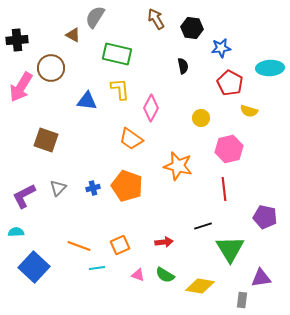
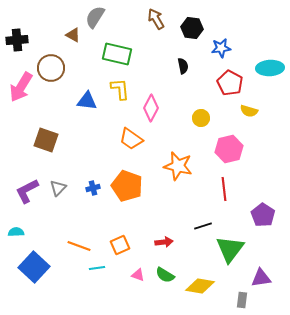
purple L-shape: moved 3 px right, 5 px up
purple pentagon: moved 2 px left, 2 px up; rotated 20 degrees clockwise
green triangle: rotated 8 degrees clockwise
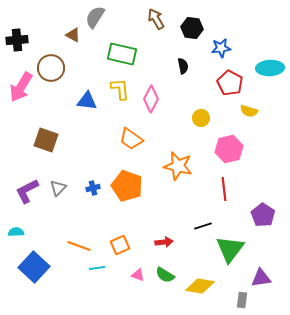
green rectangle: moved 5 px right
pink diamond: moved 9 px up
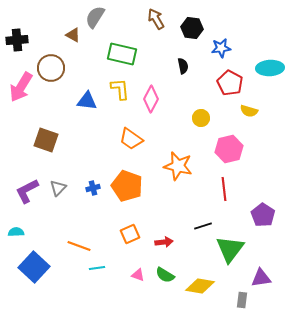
orange square: moved 10 px right, 11 px up
